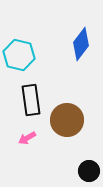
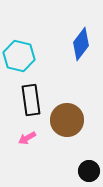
cyan hexagon: moved 1 px down
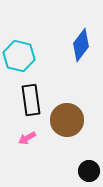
blue diamond: moved 1 px down
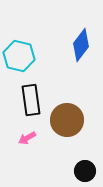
black circle: moved 4 px left
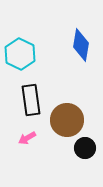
blue diamond: rotated 28 degrees counterclockwise
cyan hexagon: moved 1 px right, 2 px up; rotated 12 degrees clockwise
black circle: moved 23 px up
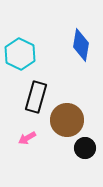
black rectangle: moved 5 px right, 3 px up; rotated 24 degrees clockwise
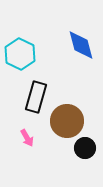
blue diamond: rotated 24 degrees counterclockwise
brown circle: moved 1 px down
pink arrow: rotated 90 degrees counterclockwise
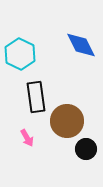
blue diamond: rotated 12 degrees counterclockwise
black rectangle: rotated 24 degrees counterclockwise
black circle: moved 1 px right, 1 px down
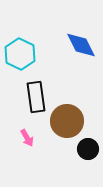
black circle: moved 2 px right
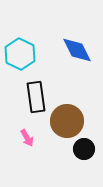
blue diamond: moved 4 px left, 5 px down
black circle: moved 4 px left
